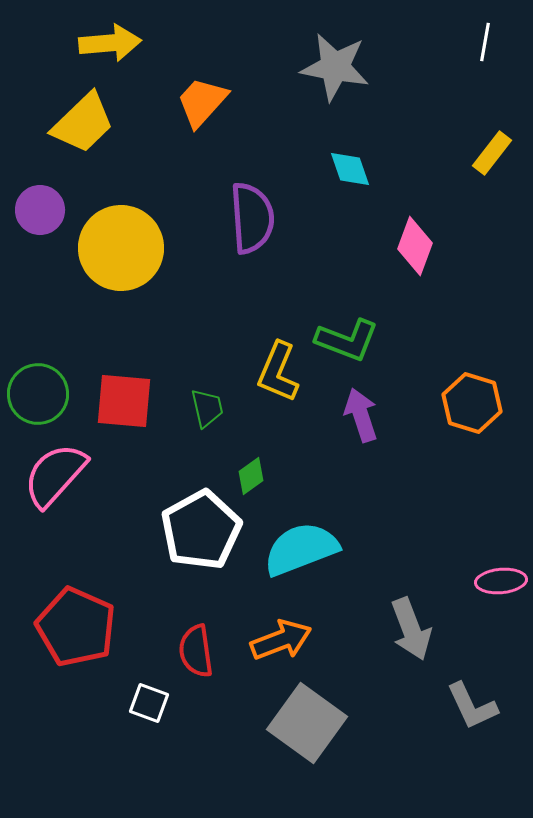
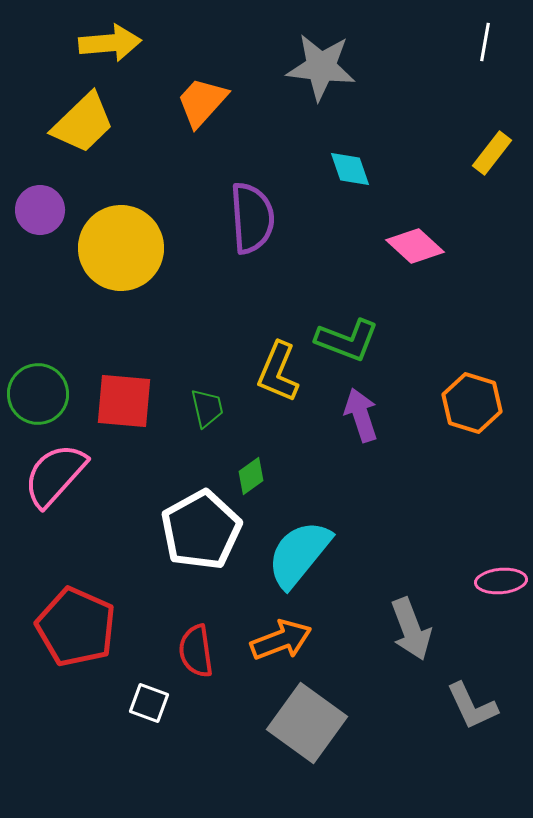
gray star: moved 14 px left; rotated 4 degrees counterclockwise
pink diamond: rotated 68 degrees counterclockwise
cyan semicircle: moved 2 px left, 5 px down; rotated 30 degrees counterclockwise
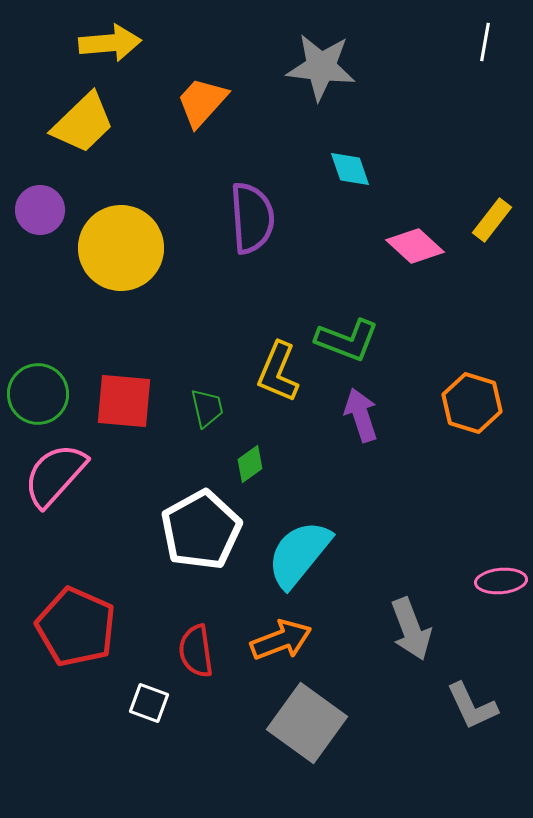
yellow rectangle: moved 67 px down
green diamond: moved 1 px left, 12 px up
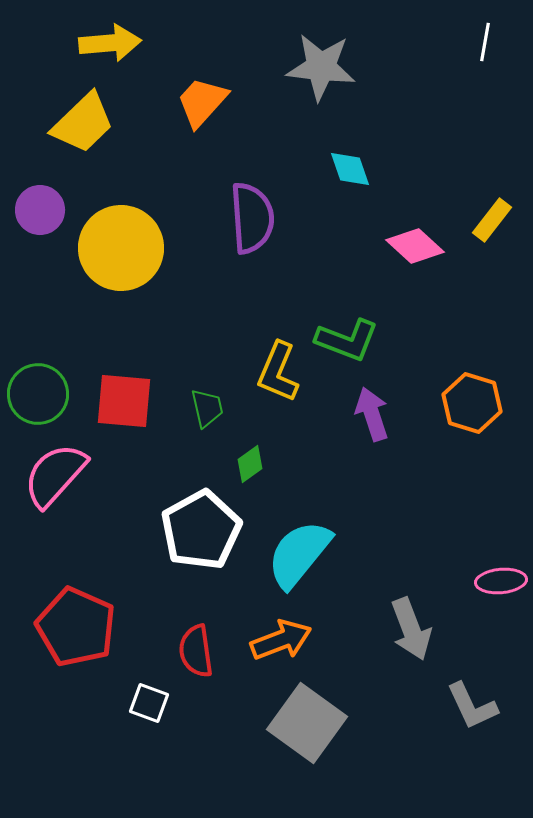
purple arrow: moved 11 px right, 1 px up
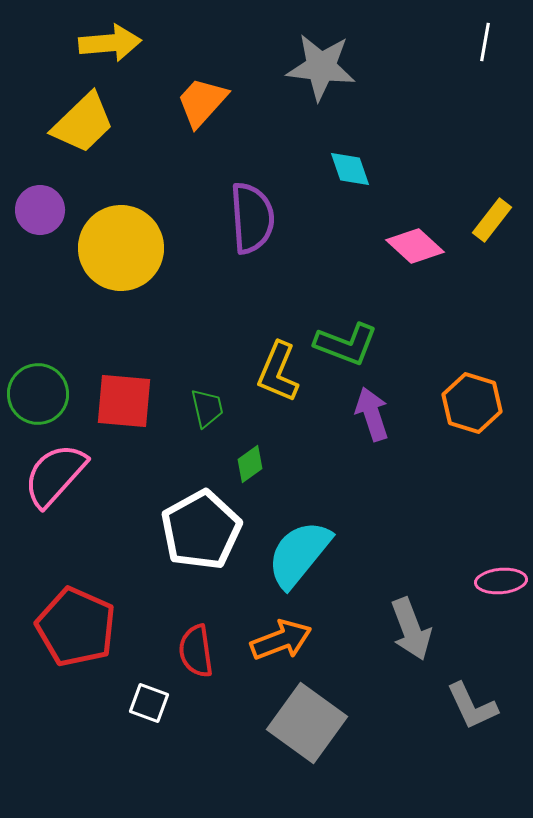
green L-shape: moved 1 px left, 4 px down
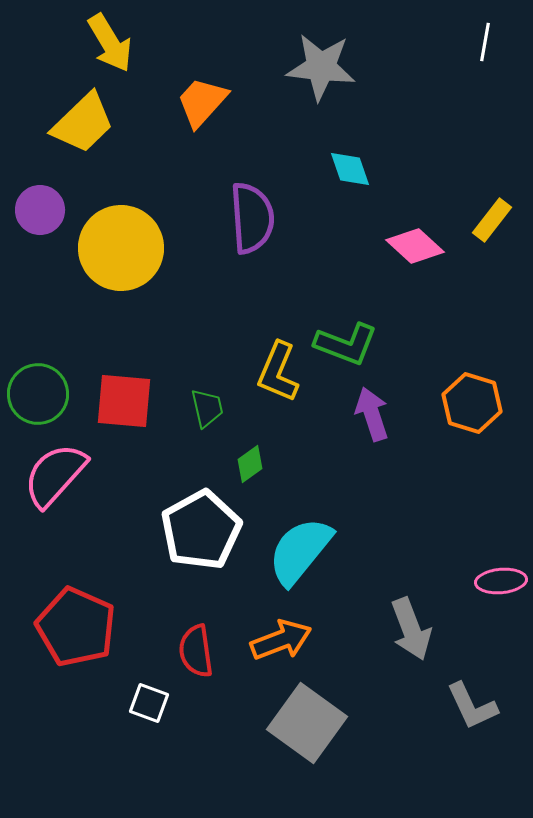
yellow arrow: rotated 64 degrees clockwise
cyan semicircle: moved 1 px right, 3 px up
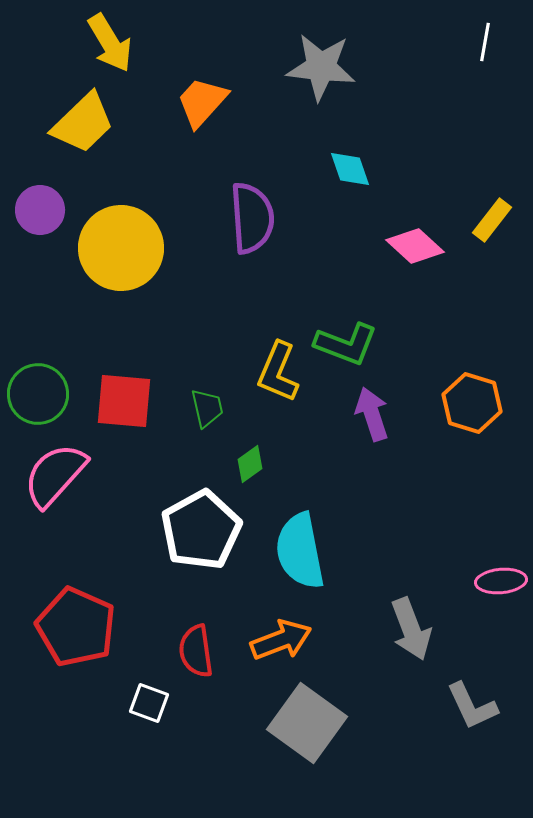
cyan semicircle: rotated 50 degrees counterclockwise
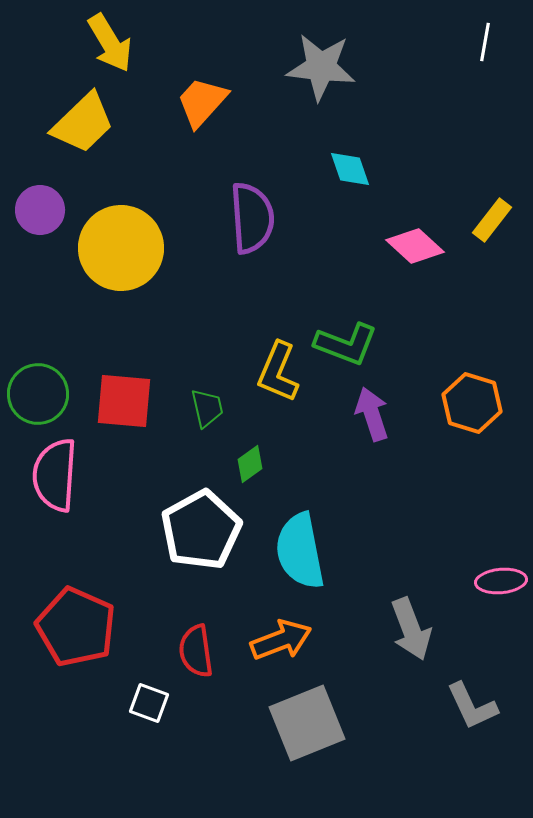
pink semicircle: rotated 38 degrees counterclockwise
gray square: rotated 32 degrees clockwise
